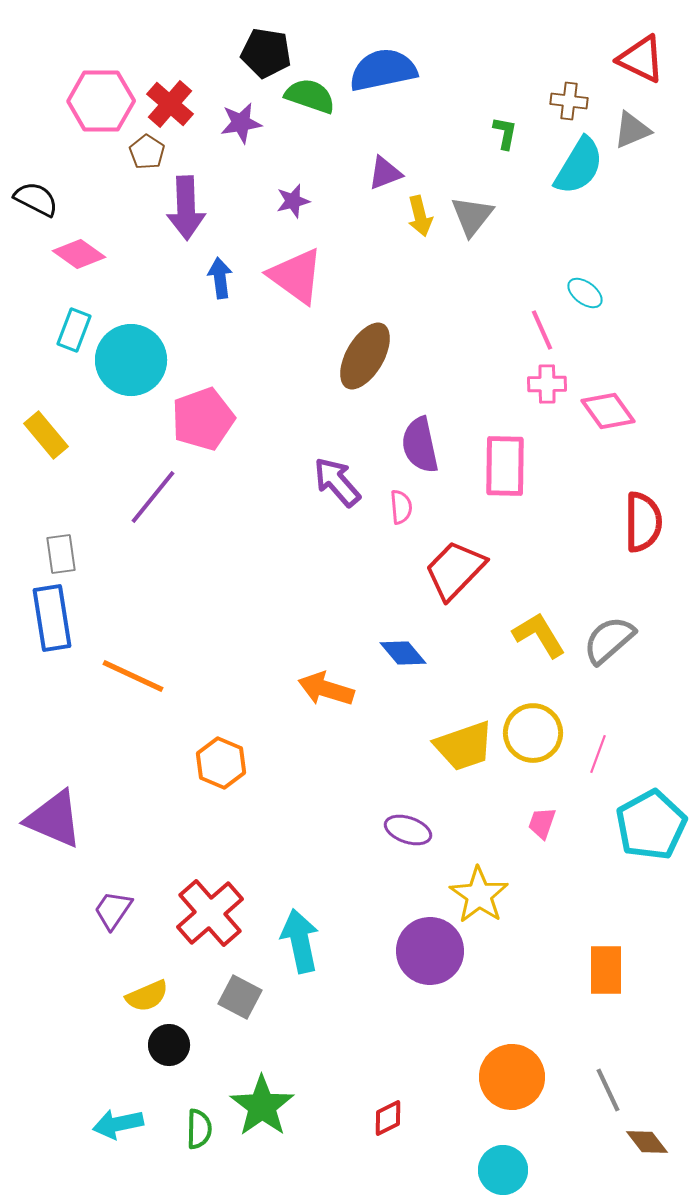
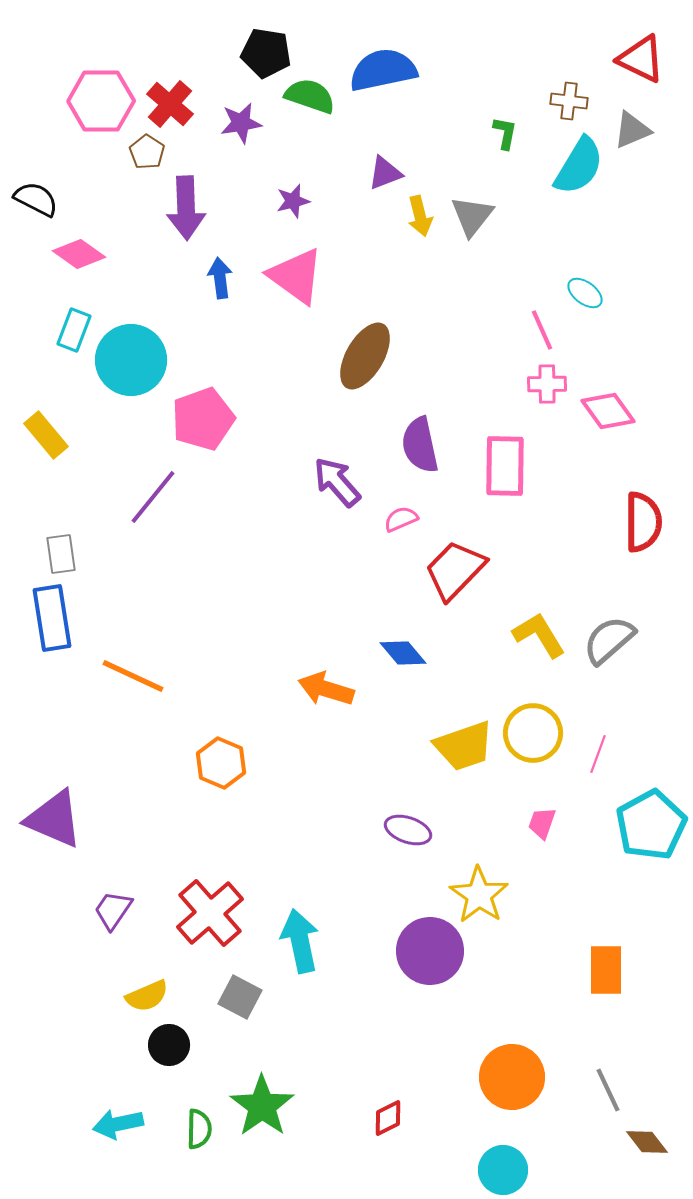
pink semicircle at (401, 507): moved 12 px down; rotated 108 degrees counterclockwise
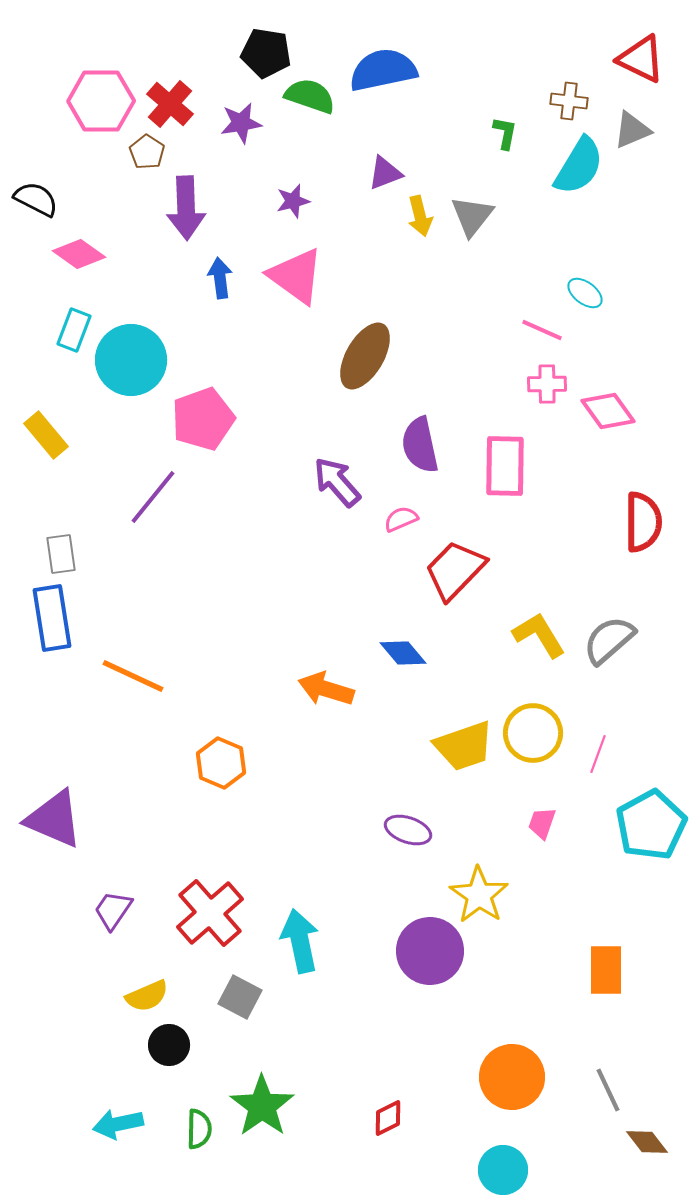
pink line at (542, 330): rotated 42 degrees counterclockwise
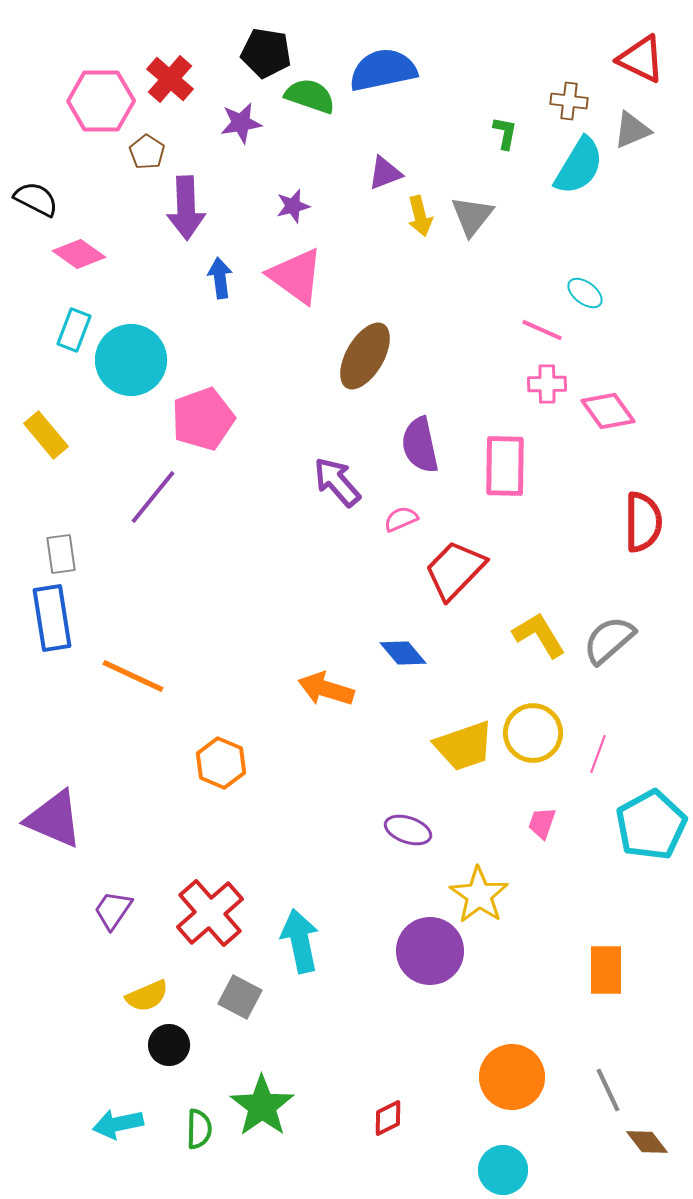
red cross at (170, 104): moved 25 px up
purple star at (293, 201): moved 5 px down
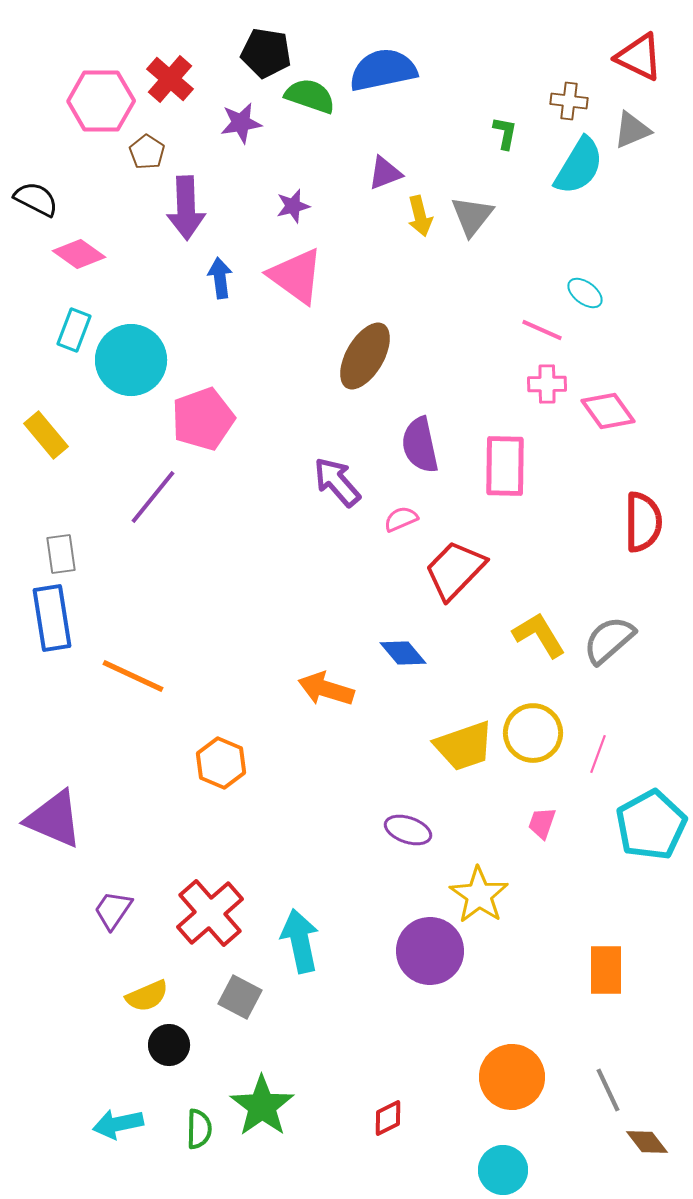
red triangle at (641, 59): moved 2 px left, 2 px up
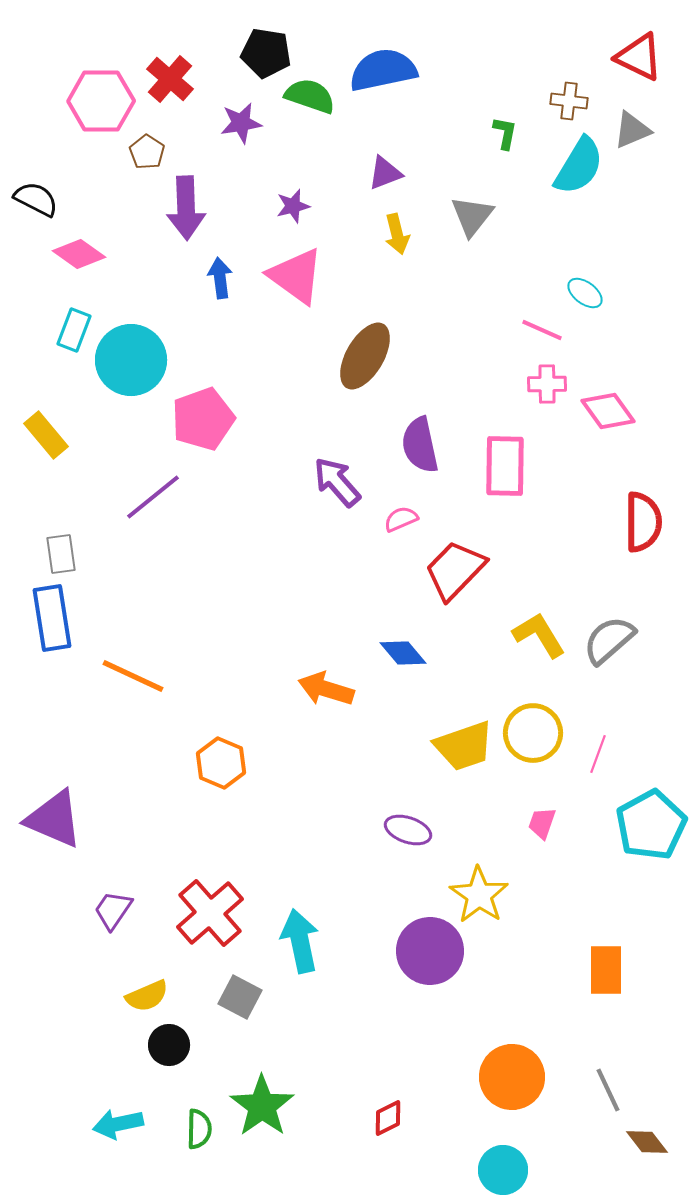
yellow arrow at (420, 216): moved 23 px left, 18 px down
purple line at (153, 497): rotated 12 degrees clockwise
